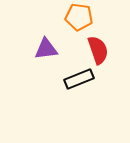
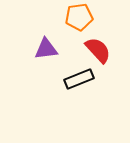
orange pentagon: rotated 16 degrees counterclockwise
red semicircle: rotated 24 degrees counterclockwise
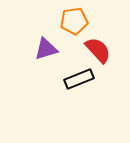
orange pentagon: moved 5 px left, 4 px down
purple triangle: rotated 10 degrees counterclockwise
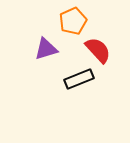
orange pentagon: moved 1 px left; rotated 16 degrees counterclockwise
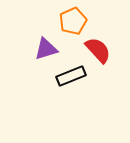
black rectangle: moved 8 px left, 3 px up
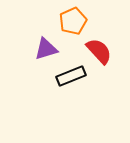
red semicircle: moved 1 px right, 1 px down
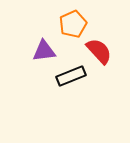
orange pentagon: moved 3 px down
purple triangle: moved 2 px left, 2 px down; rotated 10 degrees clockwise
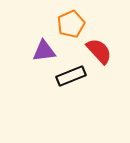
orange pentagon: moved 2 px left
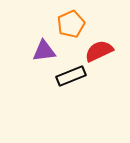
red semicircle: rotated 72 degrees counterclockwise
